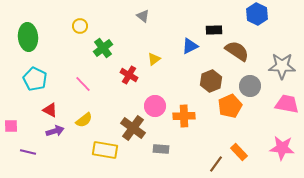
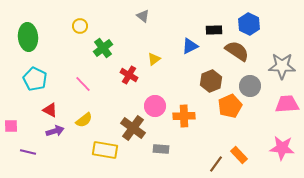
blue hexagon: moved 8 px left, 10 px down
pink trapezoid: rotated 15 degrees counterclockwise
orange rectangle: moved 3 px down
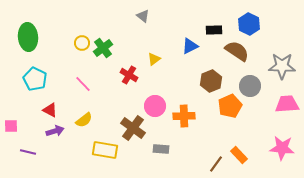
yellow circle: moved 2 px right, 17 px down
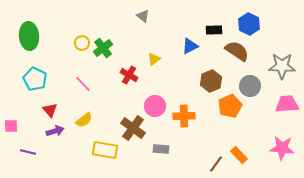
green ellipse: moved 1 px right, 1 px up
red triangle: rotated 21 degrees clockwise
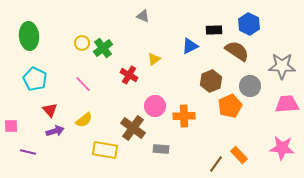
gray triangle: rotated 16 degrees counterclockwise
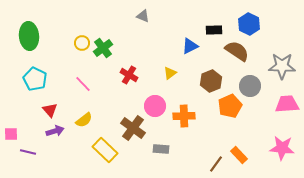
yellow triangle: moved 16 px right, 14 px down
pink square: moved 8 px down
yellow rectangle: rotated 35 degrees clockwise
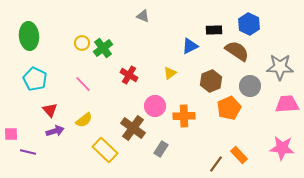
gray star: moved 2 px left, 1 px down
orange pentagon: moved 1 px left, 2 px down
gray rectangle: rotated 63 degrees counterclockwise
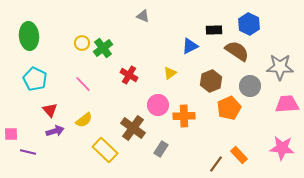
pink circle: moved 3 px right, 1 px up
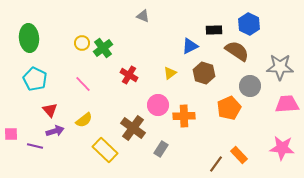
green ellipse: moved 2 px down
brown hexagon: moved 7 px left, 8 px up; rotated 20 degrees counterclockwise
purple line: moved 7 px right, 6 px up
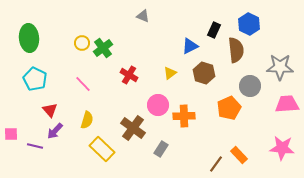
black rectangle: rotated 63 degrees counterclockwise
brown semicircle: moved 1 px left, 1 px up; rotated 50 degrees clockwise
yellow semicircle: moved 3 px right; rotated 36 degrees counterclockwise
purple arrow: rotated 150 degrees clockwise
yellow rectangle: moved 3 px left, 1 px up
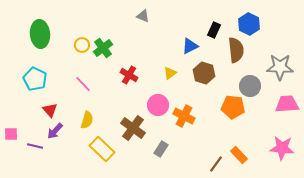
green ellipse: moved 11 px right, 4 px up
yellow circle: moved 2 px down
orange pentagon: moved 4 px right, 1 px up; rotated 30 degrees clockwise
orange cross: rotated 30 degrees clockwise
